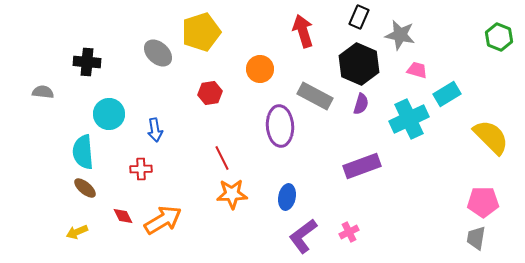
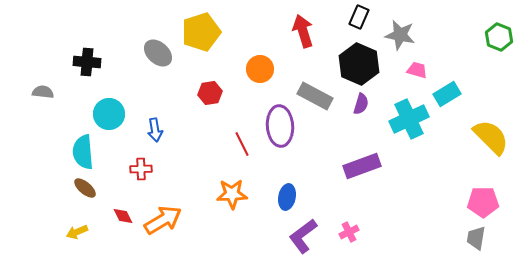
red line: moved 20 px right, 14 px up
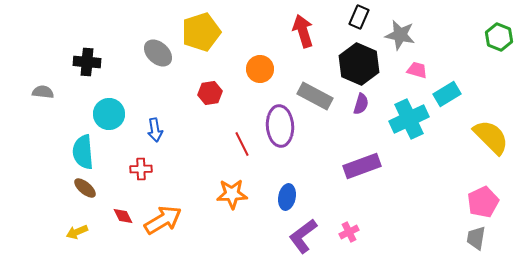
pink pentagon: rotated 24 degrees counterclockwise
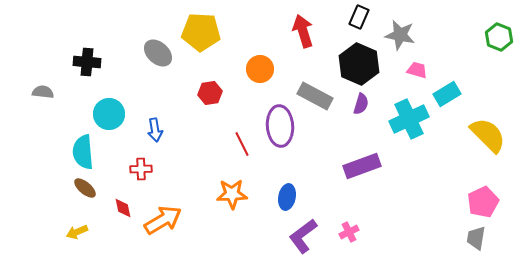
yellow pentagon: rotated 21 degrees clockwise
yellow semicircle: moved 3 px left, 2 px up
red diamond: moved 8 px up; rotated 15 degrees clockwise
